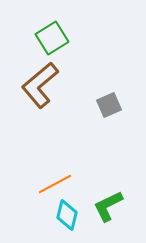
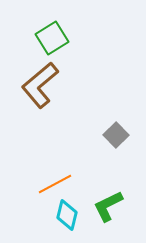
gray square: moved 7 px right, 30 px down; rotated 20 degrees counterclockwise
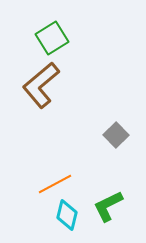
brown L-shape: moved 1 px right
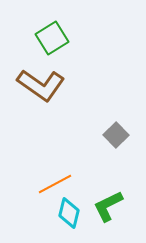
brown L-shape: rotated 105 degrees counterclockwise
cyan diamond: moved 2 px right, 2 px up
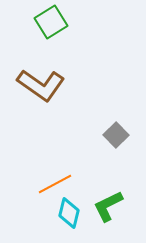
green square: moved 1 px left, 16 px up
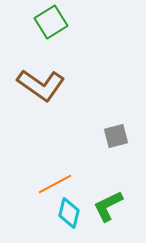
gray square: moved 1 px down; rotated 30 degrees clockwise
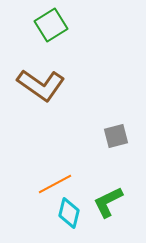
green square: moved 3 px down
green L-shape: moved 4 px up
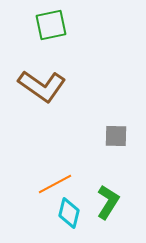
green square: rotated 20 degrees clockwise
brown L-shape: moved 1 px right, 1 px down
gray square: rotated 15 degrees clockwise
green L-shape: rotated 148 degrees clockwise
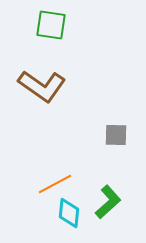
green square: rotated 20 degrees clockwise
gray square: moved 1 px up
green L-shape: rotated 16 degrees clockwise
cyan diamond: rotated 8 degrees counterclockwise
